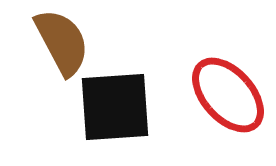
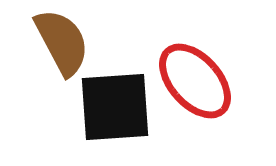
red ellipse: moved 33 px left, 14 px up
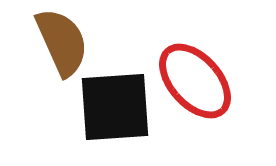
brown semicircle: rotated 4 degrees clockwise
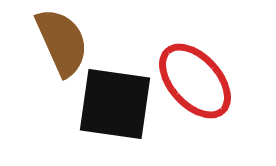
black square: moved 3 px up; rotated 12 degrees clockwise
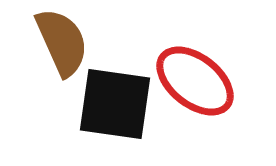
red ellipse: rotated 10 degrees counterclockwise
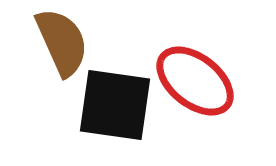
black square: moved 1 px down
